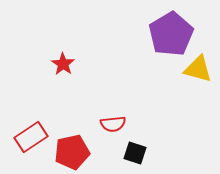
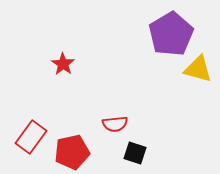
red semicircle: moved 2 px right
red rectangle: rotated 20 degrees counterclockwise
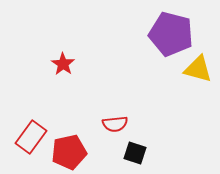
purple pentagon: rotated 27 degrees counterclockwise
red pentagon: moved 3 px left
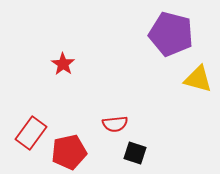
yellow triangle: moved 10 px down
red rectangle: moved 4 px up
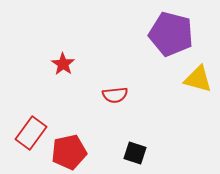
red semicircle: moved 29 px up
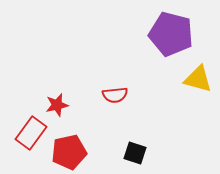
red star: moved 6 px left, 41 px down; rotated 25 degrees clockwise
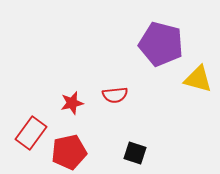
purple pentagon: moved 10 px left, 10 px down
red star: moved 15 px right, 2 px up
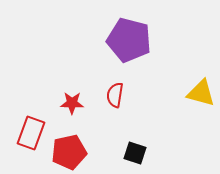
purple pentagon: moved 32 px left, 4 px up
yellow triangle: moved 3 px right, 14 px down
red semicircle: rotated 105 degrees clockwise
red star: rotated 15 degrees clockwise
red rectangle: rotated 16 degrees counterclockwise
